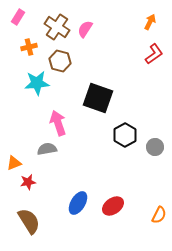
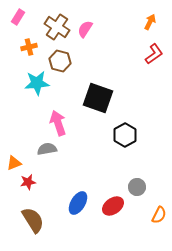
gray circle: moved 18 px left, 40 px down
brown semicircle: moved 4 px right, 1 px up
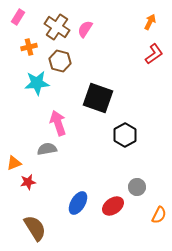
brown semicircle: moved 2 px right, 8 px down
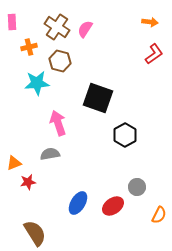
pink rectangle: moved 6 px left, 5 px down; rotated 35 degrees counterclockwise
orange arrow: rotated 70 degrees clockwise
gray semicircle: moved 3 px right, 5 px down
brown semicircle: moved 5 px down
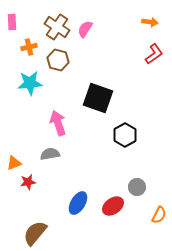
brown hexagon: moved 2 px left, 1 px up
cyan star: moved 7 px left
brown semicircle: rotated 108 degrees counterclockwise
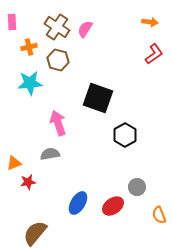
orange semicircle: rotated 132 degrees clockwise
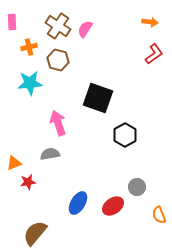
brown cross: moved 1 px right, 1 px up
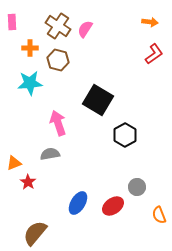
orange cross: moved 1 px right, 1 px down; rotated 14 degrees clockwise
black square: moved 2 px down; rotated 12 degrees clockwise
red star: rotated 28 degrees counterclockwise
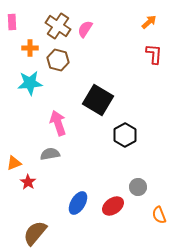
orange arrow: moved 1 px left; rotated 49 degrees counterclockwise
red L-shape: rotated 50 degrees counterclockwise
gray circle: moved 1 px right
